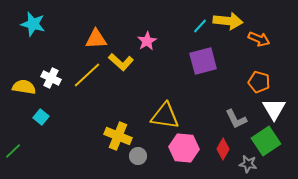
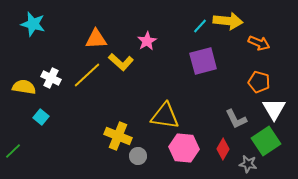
orange arrow: moved 4 px down
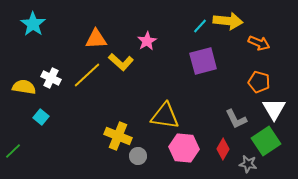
cyan star: rotated 20 degrees clockwise
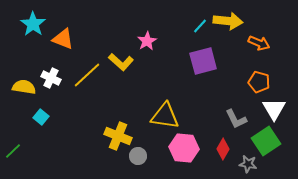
orange triangle: moved 33 px left; rotated 25 degrees clockwise
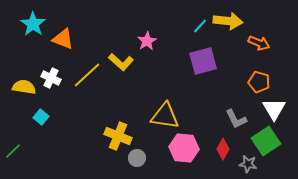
gray circle: moved 1 px left, 2 px down
